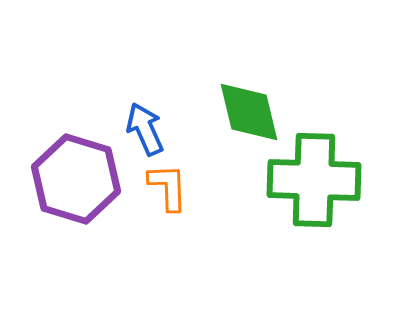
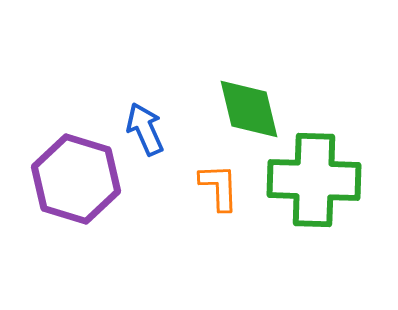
green diamond: moved 3 px up
orange L-shape: moved 51 px right
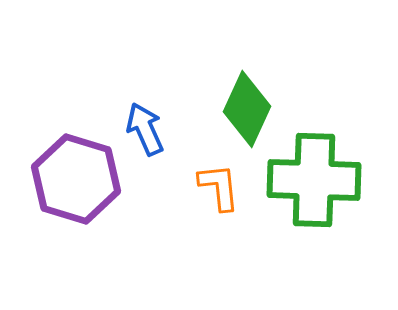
green diamond: moved 2 px left; rotated 38 degrees clockwise
orange L-shape: rotated 4 degrees counterclockwise
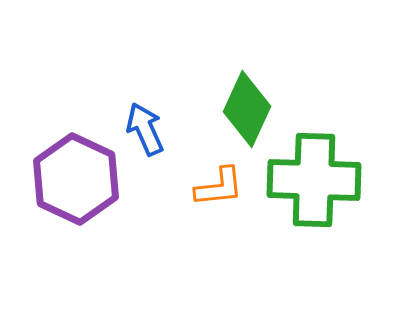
purple hexagon: rotated 8 degrees clockwise
orange L-shape: rotated 90 degrees clockwise
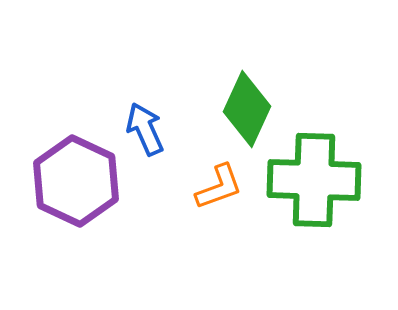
purple hexagon: moved 2 px down
orange L-shape: rotated 14 degrees counterclockwise
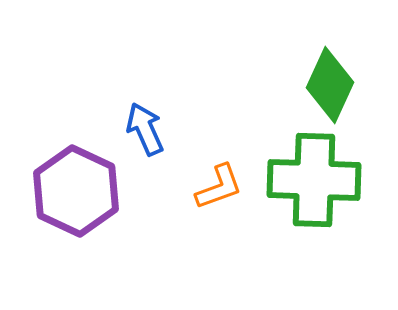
green diamond: moved 83 px right, 24 px up
purple hexagon: moved 10 px down
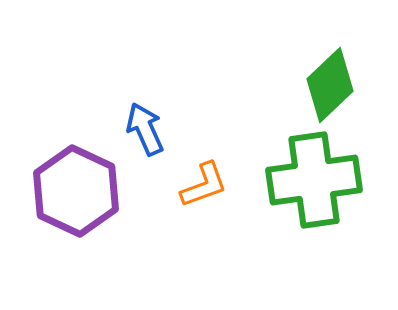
green diamond: rotated 22 degrees clockwise
green cross: rotated 10 degrees counterclockwise
orange L-shape: moved 15 px left, 2 px up
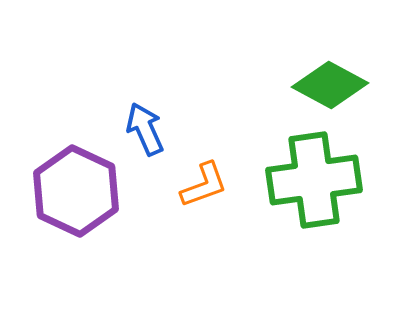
green diamond: rotated 72 degrees clockwise
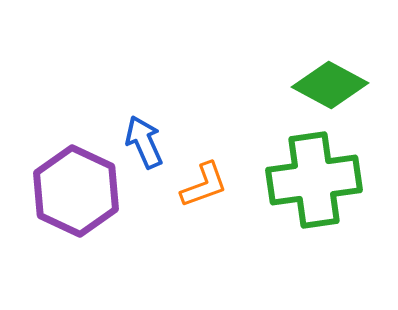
blue arrow: moved 1 px left, 13 px down
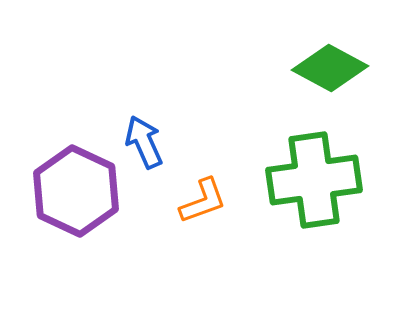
green diamond: moved 17 px up
orange L-shape: moved 1 px left, 16 px down
